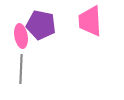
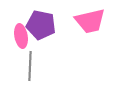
pink trapezoid: rotated 100 degrees counterclockwise
gray line: moved 9 px right, 3 px up
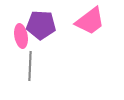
pink trapezoid: rotated 24 degrees counterclockwise
purple pentagon: rotated 8 degrees counterclockwise
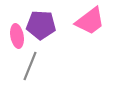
pink ellipse: moved 4 px left
gray line: rotated 20 degrees clockwise
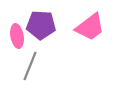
pink trapezoid: moved 6 px down
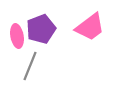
purple pentagon: moved 4 px down; rotated 24 degrees counterclockwise
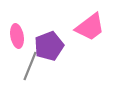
purple pentagon: moved 8 px right, 17 px down
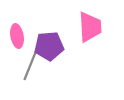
pink trapezoid: rotated 56 degrees counterclockwise
purple pentagon: rotated 16 degrees clockwise
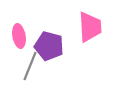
pink ellipse: moved 2 px right
purple pentagon: rotated 20 degrees clockwise
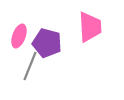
pink ellipse: rotated 30 degrees clockwise
purple pentagon: moved 2 px left, 3 px up
